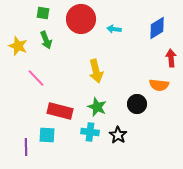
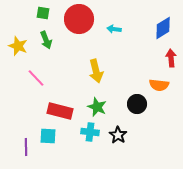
red circle: moved 2 px left
blue diamond: moved 6 px right
cyan square: moved 1 px right, 1 px down
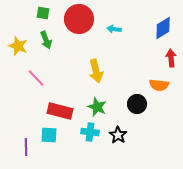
cyan square: moved 1 px right, 1 px up
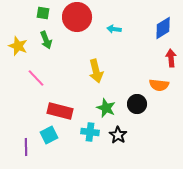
red circle: moved 2 px left, 2 px up
green star: moved 9 px right, 1 px down
cyan square: rotated 30 degrees counterclockwise
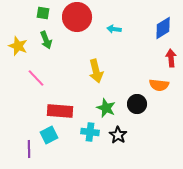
red rectangle: rotated 10 degrees counterclockwise
purple line: moved 3 px right, 2 px down
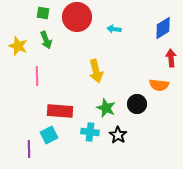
pink line: moved 1 px right, 2 px up; rotated 42 degrees clockwise
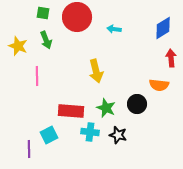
red rectangle: moved 11 px right
black star: rotated 18 degrees counterclockwise
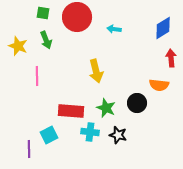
black circle: moved 1 px up
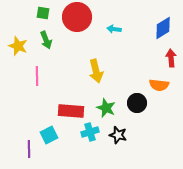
cyan cross: rotated 24 degrees counterclockwise
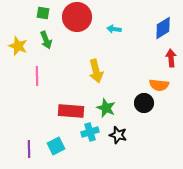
black circle: moved 7 px right
cyan square: moved 7 px right, 11 px down
